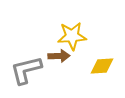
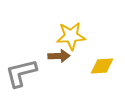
yellow star: moved 1 px left
gray L-shape: moved 5 px left, 3 px down
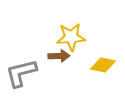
yellow star: moved 1 px down
yellow diamond: moved 1 px right, 1 px up; rotated 15 degrees clockwise
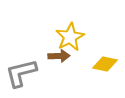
yellow star: moved 1 px left; rotated 24 degrees counterclockwise
yellow diamond: moved 2 px right, 1 px up
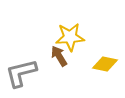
yellow star: rotated 24 degrees clockwise
brown arrow: rotated 120 degrees counterclockwise
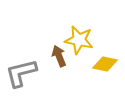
yellow star: moved 9 px right, 3 px down; rotated 16 degrees clockwise
brown arrow: rotated 10 degrees clockwise
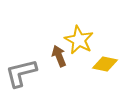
yellow star: rotated 16 degrees clockwise
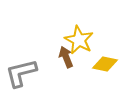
brown arrow: moved 7 px right, 1 px down
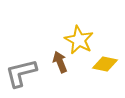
brown arrow: moved 6 px left, 5 px down
